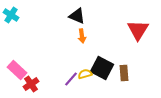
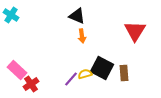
red triangle: moved 3 px left, 1 px down
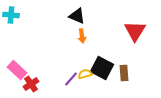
cyan cross: rotated 28 degrees counterclockwise
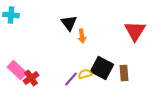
black triangle: moved 8 px left, 7 px down; rotated 30 degrees clockwise
red cross: moved 6 px up
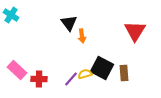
cyan cross: rotated 28 degrees clockwise
red cross: moved 8 px right, 1 px down; rotated 35 degrees clockwise
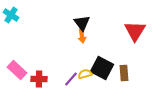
black triangle: moved 13 px right
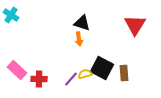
black triangle: rotated 36 degrees counterclockwise
red triangle: moved 6 px up
orange arrow: moved 3 px left, 3 px down
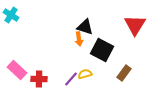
black triangle: moved 3 px right, 4 px down
black square: moved 18 px up
brown rectangle: rotated 42 degrees clockwise
